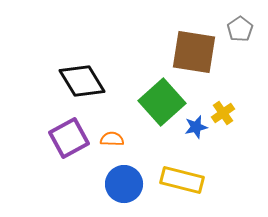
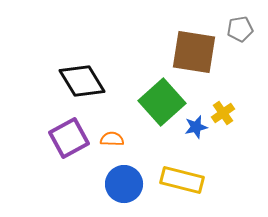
gray pentagon: rotated 25 degrees clockwise
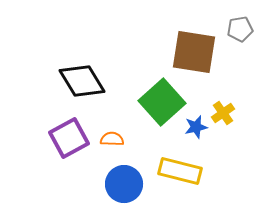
yellow rectangle: moved 2 px left, 9 px up
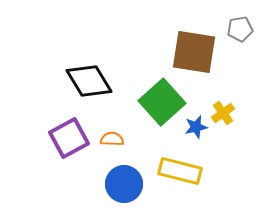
black diamond: moved 7 px right
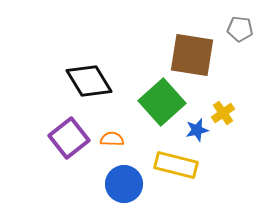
gray pentagon: rotated 15 degrees clockwise
brown square: moved 2 px left, 3 px down
blue star: moved 1 px right, 3 px down
purple square: rotated 9 degrees counterclockwise
yellow rectangle: moved 4 px left, 6 px up
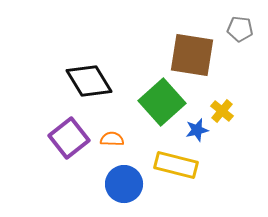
yellow cross: moved 1 px left, 2 px up; rotated 15 degrees counterclockwise
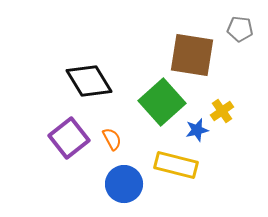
yellow cross: rotated 15 degrees clockwise
orange semicircle: rotated 60 degrees clockwise
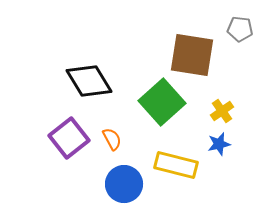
blue star: moved 22 px right, 14 px down
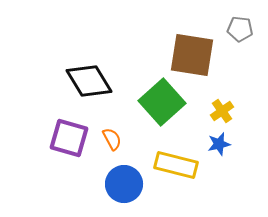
purple square: rotated 36 degrees counterclockwise
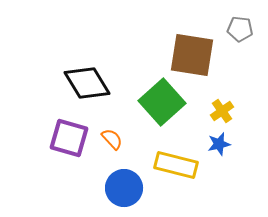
black diamond: moved 2 px left, 2 px down
orange semicircle: rotated 15 degrees counterclockwise
blue circle: moved 4 px down
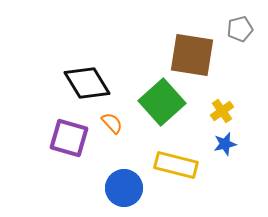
gray pentagon: rotated 20 degrees counterclockwise
orange semicircle: moved 16 px up
blue star: moved 6 px right
